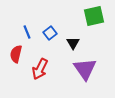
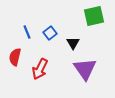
red semicircle: moved 1 px left, 3 px down
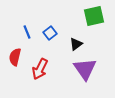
black triangle: moved 3 px right, 1 px down; rotated 24 degrees clockwise
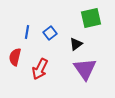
green square: moved 3 px left, 2 px down
blue line: rotated 32 degrees clockwise
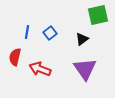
green square: moved 7 px right, 3 px up
black triangle: moved 6 px right, 5 px up
red arrow: rotated 85 degrees clockwise
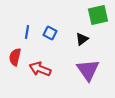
blue square: rotated 24 degrees counterclockwise
purple triangle: moved 3 px right, 1 px down
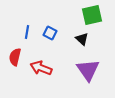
green square: moved 6 px left
black triangle: rotated 40 degrees counterclockwise
red arrow: moved 1 px right, 1 px up
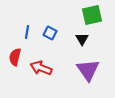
black triangle: rotated 16 degrees clockwise
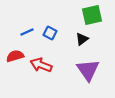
blue line: rotated 56 degrees clockwise
black triangle: rotated 24 degrees clockwise
red semicircle: moved 1 px up; rotated 60 degrees clockwise
red arrow: moved 3 px up
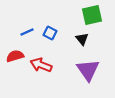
black triangle: rotated 32 degrees counterclockwise
